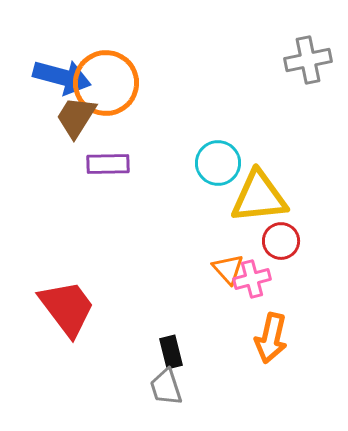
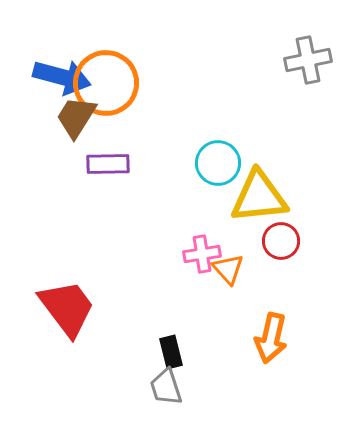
pink cross: moved 50 px left, 25 px up; rotated 6 degrees clockwise
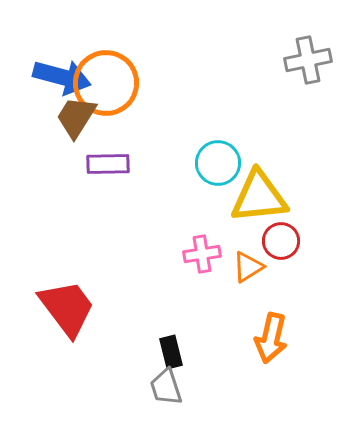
orange triangle: moved 20 px right, 2 px up; rotated 40 degrees clockwise
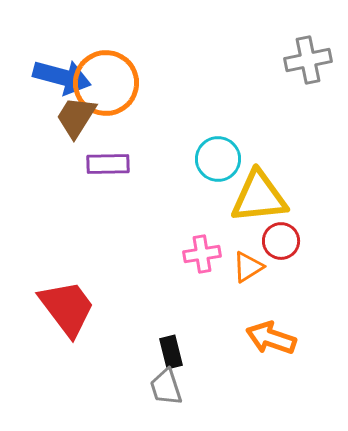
cyan circle: moved 4 px up
orange arrow: rotated 96 degrees clockwise
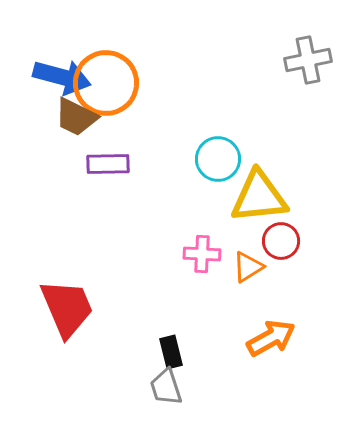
brown trapezoid: rotated 96 degrees counterclockwise
pink cross: rotated 12 degrees clockwise
red trapezoid: rotated 14 degrees clockwise
orange arrow: rotated 132 degrees clockwise
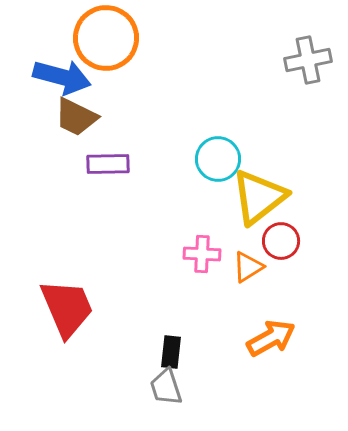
orange circle: moved 45 px up
yellow triangle: rotated 32 degrees counterclockwise
black rectangle: rotated 20 degrees clockwise
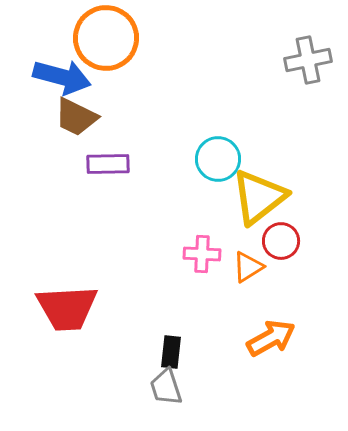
red trapezoid: rotated 110 degrees clockwise
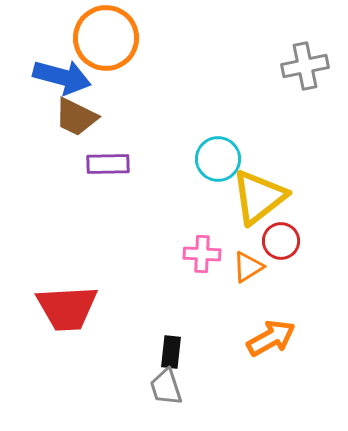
gray cross: moved 3 px left, 6 px down
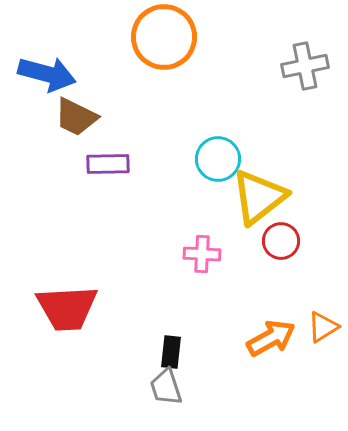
orange circle: moved 58 px right, 1 px up
blue arrow: moved 15 px left, 3 px up
orange triangle: moved 75 px right, 60 px down
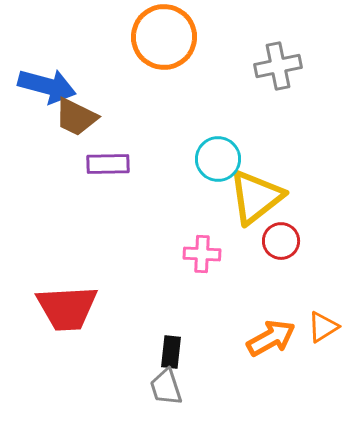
gray cross: moved 27 px left
blue arrow: moved 12 px down
yellow triangle: moved 3 px left
